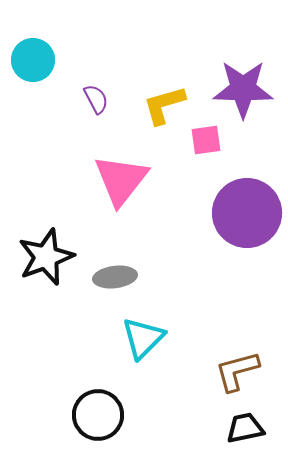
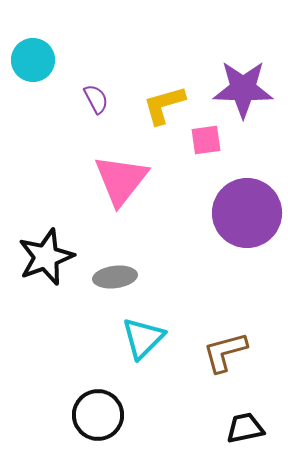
brown L-shape: moved 12 px left, 19 px up
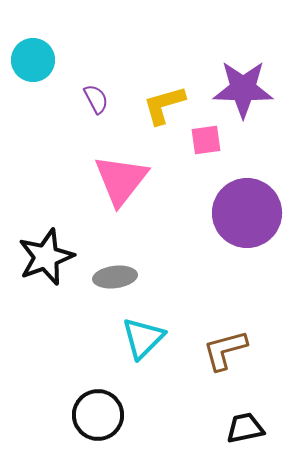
brown L-shape: moved 2 px up
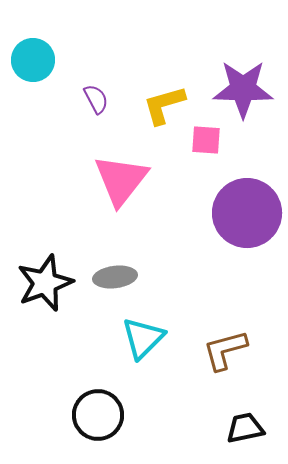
pink square: rotated 12 degrees clockwise
black star: moved 1 px left, 26 px down
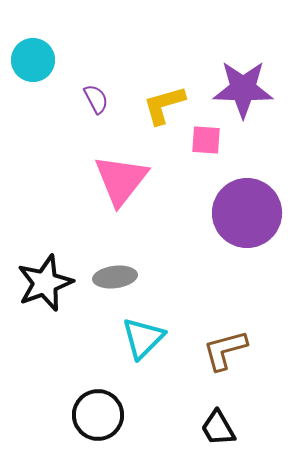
black trapezoid: moved 27 px left; rotated 108 degrees counterclockwise
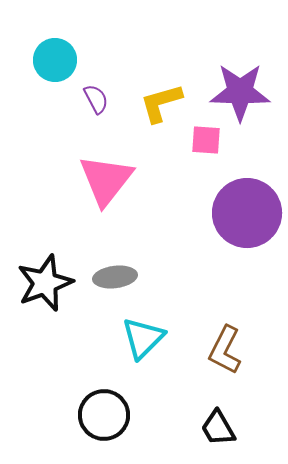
cyan circle: moved 22 px right
purple star: moved 3 px left, 3 px down
yellow L-shape: moved 3 px left, 2 px up
pink triangle: moved 15 px left
brown L-shape: rotated 48 degrees counterclockwise
black circle: moved 6 px right
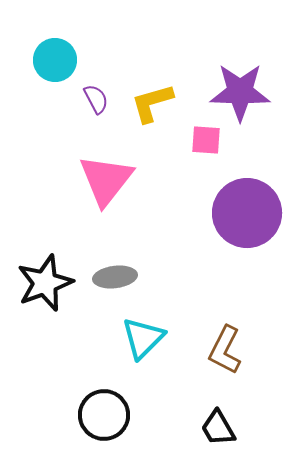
yellow L-shape: moved 9 px left
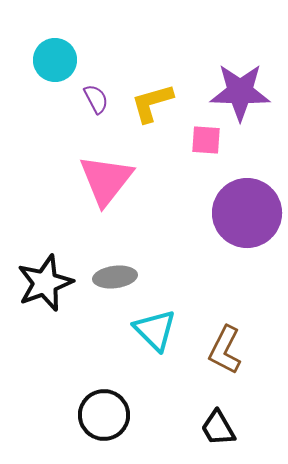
cyan triangle: moved 12 px right, 8 px up; rotated 30 degrees counterclockwise
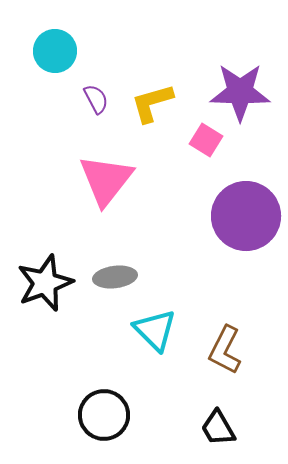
cyan circle: moved 9 px up
pink square: rotated 28 degrees clockwise
purple circle: moved 1 px left, 3 px down
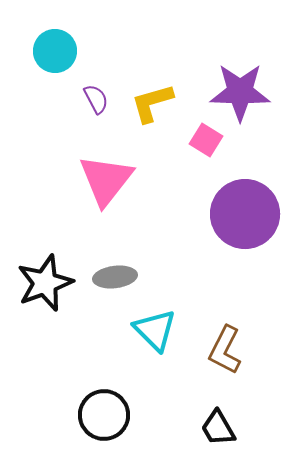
purple circle: moved 1 px left, 2 px up
